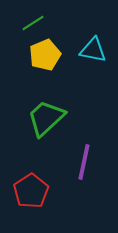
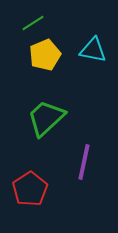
red pentagon: moved 1 px left, 2 px up
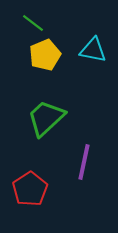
green line: rotated 70 degrees clockwise
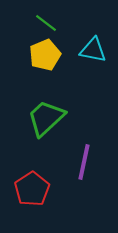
green line: moved 13 px right
red pentagon: moved 2 px right
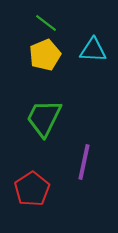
cyan triangle: rotated 8 degrees counterclockwise
green trapezoid: moved 2 px left; rotated 21 degrees counterclockwise
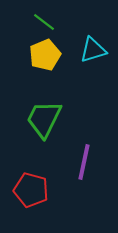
green line: moved 2 px left, 1 px up
cyan triangle: rotated 20 degrees counterclockwise
green trapezoid: moved 1 px down
red pentagon: moved 1 px left, 1 px down; rotated 24 degrees counterclockwise
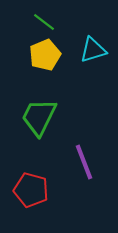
green trapezoid: moved 5 px left, 2 px up
purple line: rotated 33 degrees counterclockwise
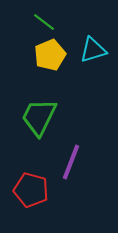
yellow pentagon: moved 5 px right
purple line: moved 13 px left; rotated 42 degrees clockwise
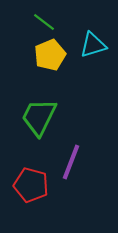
cyan triangle: moved 5 px up
red pentagon: moved 5 px up
